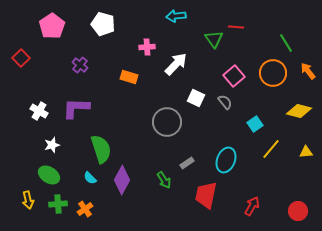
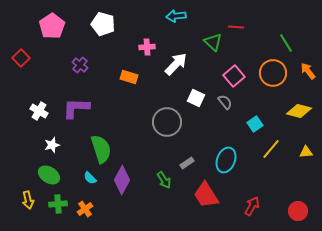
green triangle: moved 1 px left, 3 px down; rotated 12 degrees counterclockwise
red trapezoid: rotated 44 degrees counterclockwise
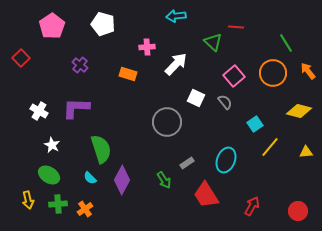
orange rectangle: moved 1 px left, 3 px up
white star: rotated 28 degrees counterclockwise
yellow line: moved 1 px left, 2 px up
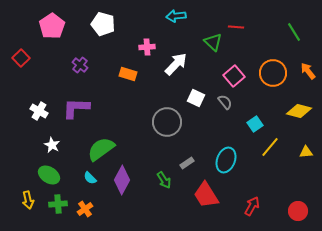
green line: moved 8 px right, 11 px up
green semicircle: rotated 108 degrees counterclockwise
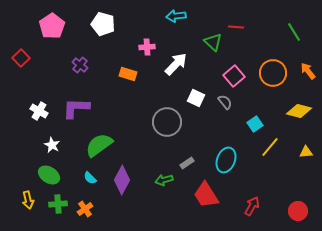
green semicircle: moved 2 px left, 4 px up
green arrow: rotated 108 degrees clockwise
